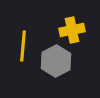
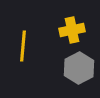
gray hexagon: moved 23 px right, 7 px down
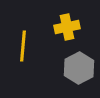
yellow cross: moved 5 px left, 3 px up
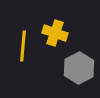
yellow cross: moved 12 px left, 6 px down; rotated 30 degrees clockwise
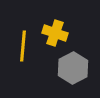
gray hexagon: moved 6 px left
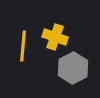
yellow cross: moved 4 px down
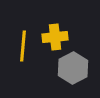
yellow cross: rotated 25 degrees counterclockwise
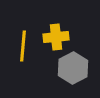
yellow cross: moved 1 px right
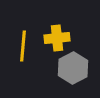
yellow cross: moved 1 px right, 1 px down
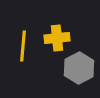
gray hexagon: moved 6 px right
